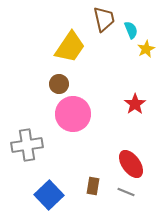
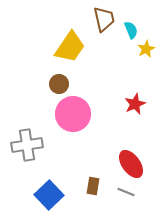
red star: rotated 10 degrees clockwise
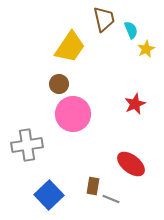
red ellipse: rotated 16 degrees counterclockwise
gray line: moved 15 px left, 7 px down
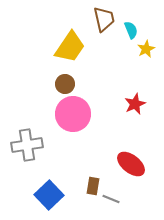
brown circle: moved 6 px right
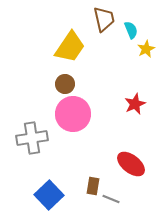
gray cross: moved 5 px right, 7 px up
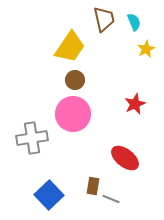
cyan semicircle: moved 3 px right, 8 px up
brown circle: moved 10 px right, 4 px up
red ellipse: moved 6 px left, 6 px up
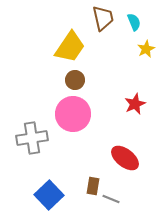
brown trapezoid: moved 1 px left, 1 px up
